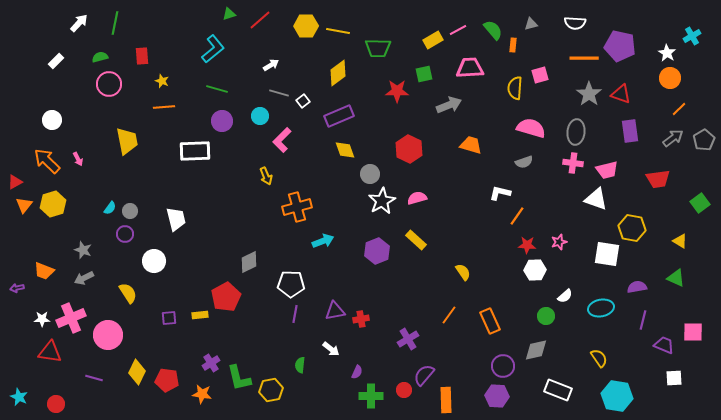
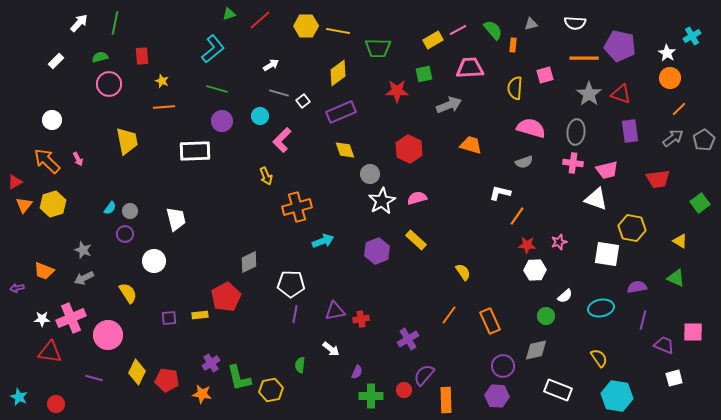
pink square at (540, 75): moved 5 px right
purple rectangle at (339, 116): moved 2 px right, 4 px up
white square at (674, 378): rotated 12 degrees counterclockwise
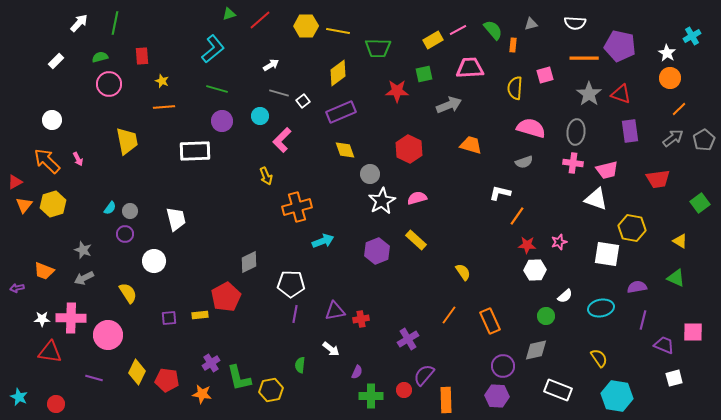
pink cross at (71, 318): rotated 24 degrees clockwise
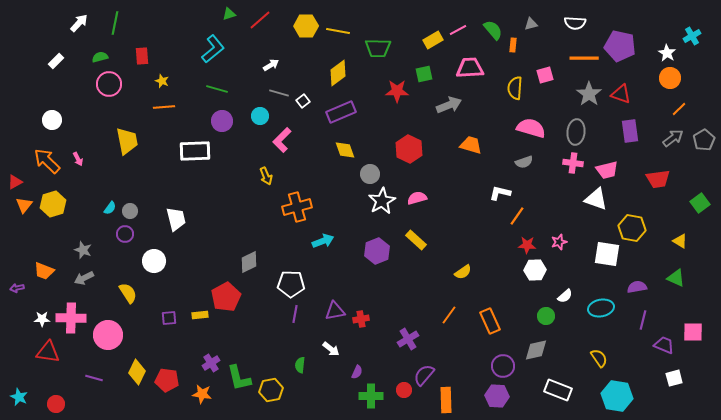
yellow semicircle at (463, 272): rotated 90 degrees clockwise
red triangle at (50, 352): moved 2 px left
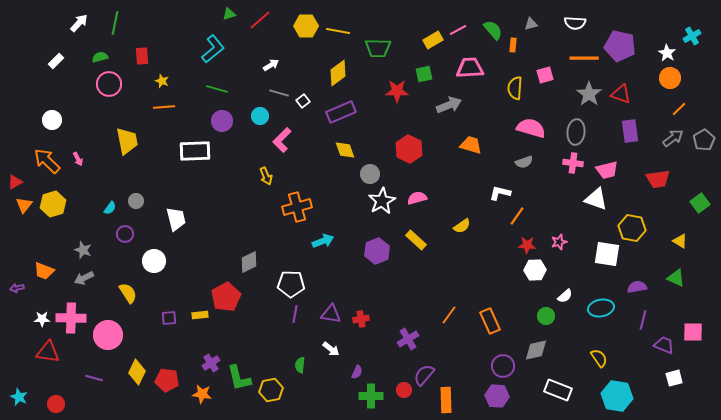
gray circle at (130, 211): moved 6 px right, 10 px up
yellow semicircle at (463, 272): moved 1 px left, 46 px up
purple triangle at (335, 311): moved 4 px left, 3 px down; rotated 20 degrees clockwise
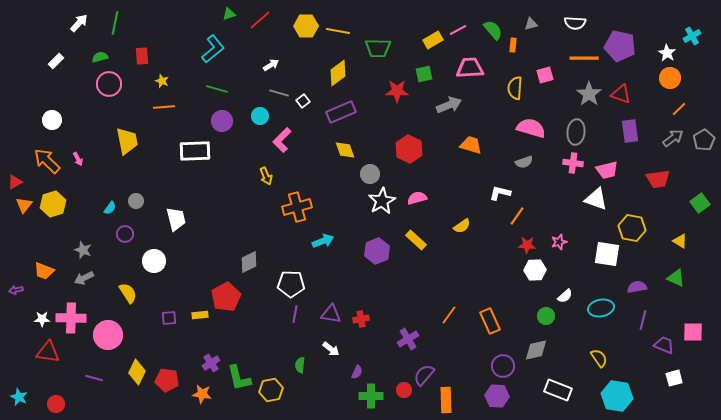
purple arrow at (17, 288): moved 1 px left, 2 px down
